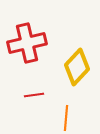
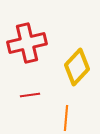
red line: moved 4 px left
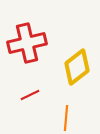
yellow diamond: rotated 9 degrees clockwise
red line: rotated 18 degrees counterclockwise
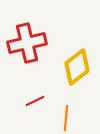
red line: moved 5 px right, 6 px down
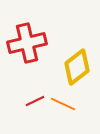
orange line: moved 3 px left, 14 px up; rotated 70 degrees counterclockwise
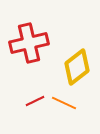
red cross: moved 2 px right
orange line: moved 1 px right, 1 px up
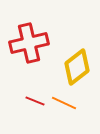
red line: rotated 48 degrees clockwise
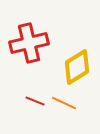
yellow diamond: rotated 6 degrees clockwise
